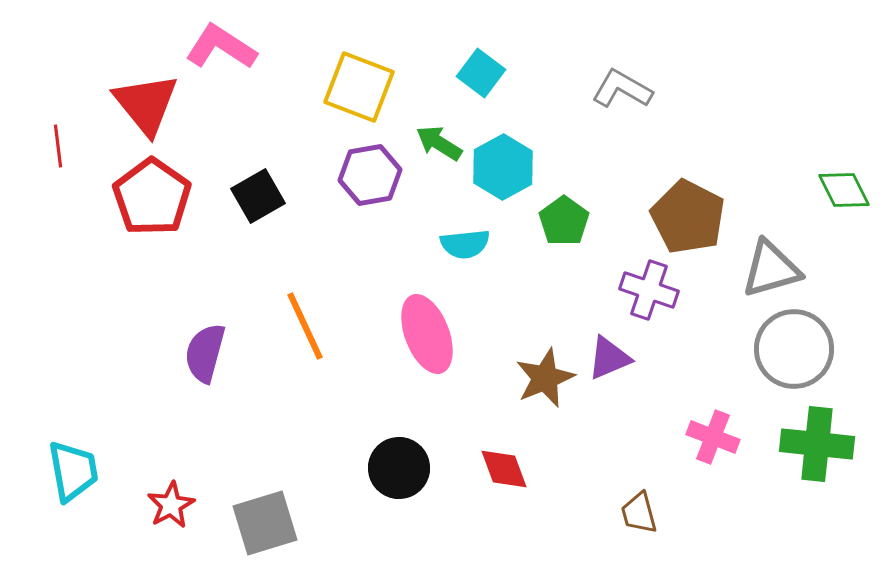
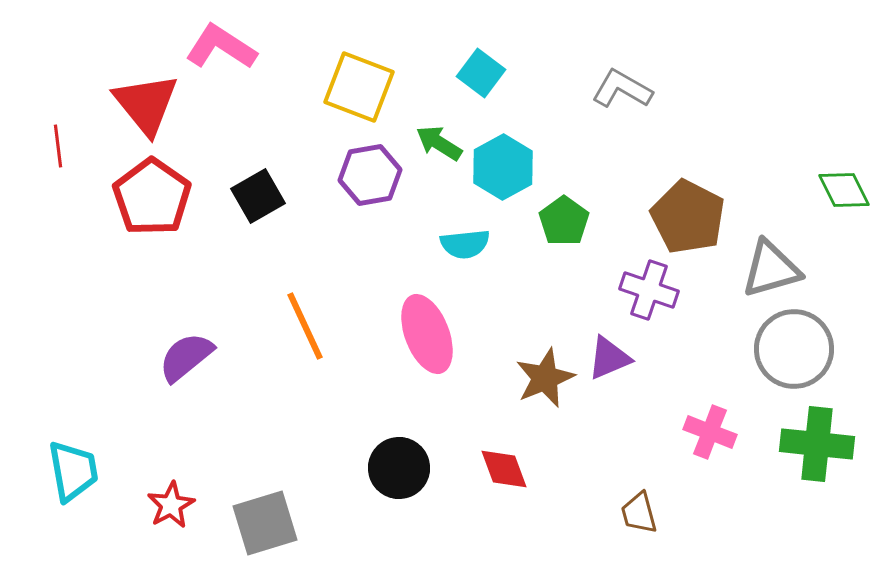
purple semicircle: moved 19 px left, 4 px down; rotated 36 degrees clockwise
pink cross: moved 3 px left, 5 px up
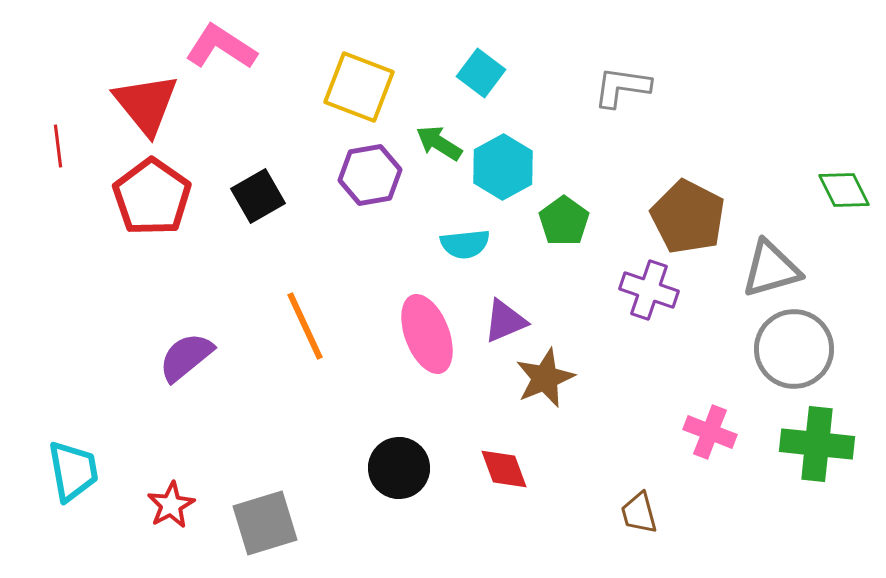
gray L-shape: moved 2 px up; rotated 22 degrees counterclockwise
purple triangle: moved 104 px left, 37 px up
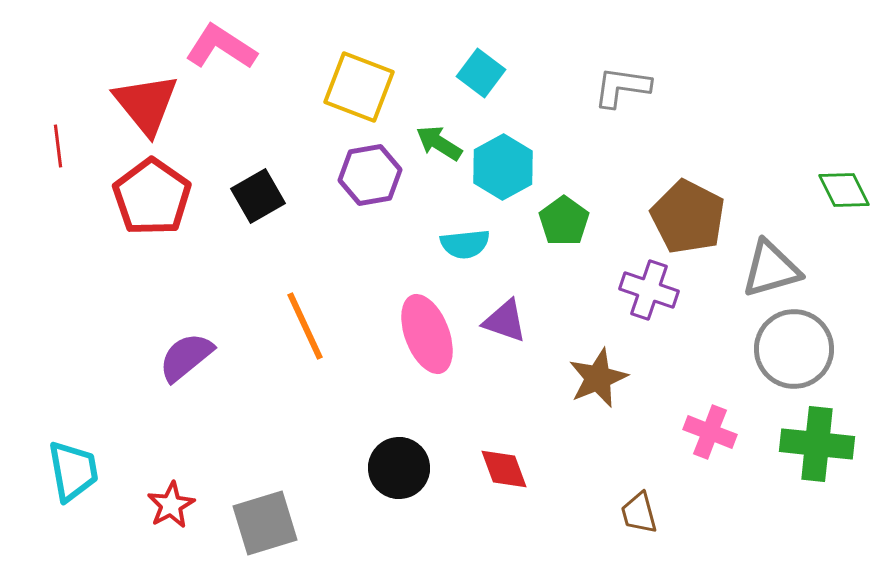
purple triangle: rotated 42 degrees clockwise
brown star: moved 53 px right
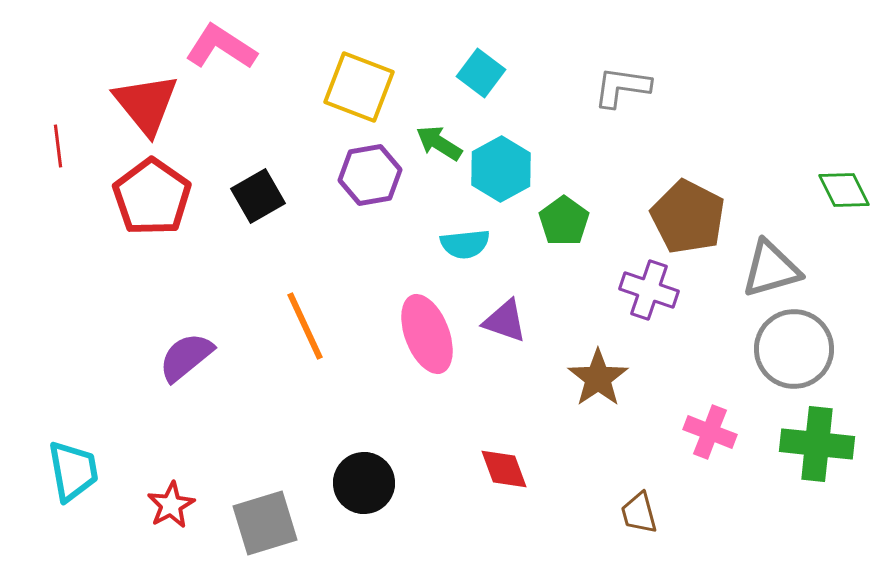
cyan hexagon: moved 2 px left, 2 px down
brown star: rotated 12 degrees counterclockwise
black circle: moved 35 px left, 15 px down
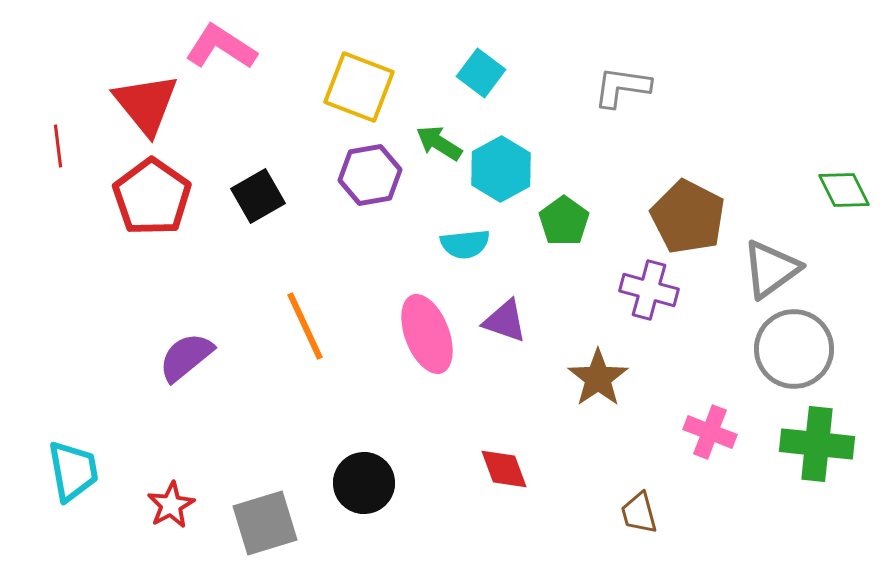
gray triangle: rotated 20 degrees counterclockwise
purple cross: rotated 4 degrees counterclockwise
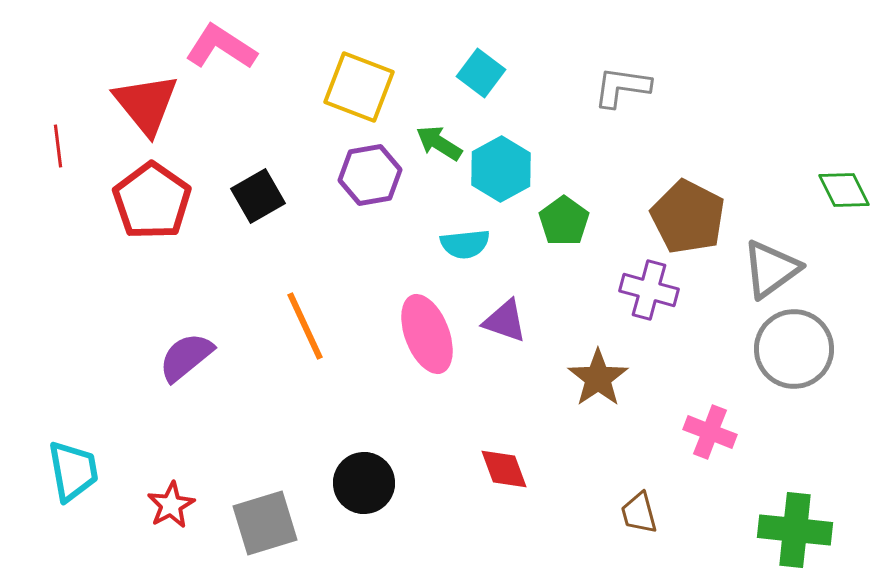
red pentagon: moved 4 px down
green cross: moved 22 px left, 86 px down
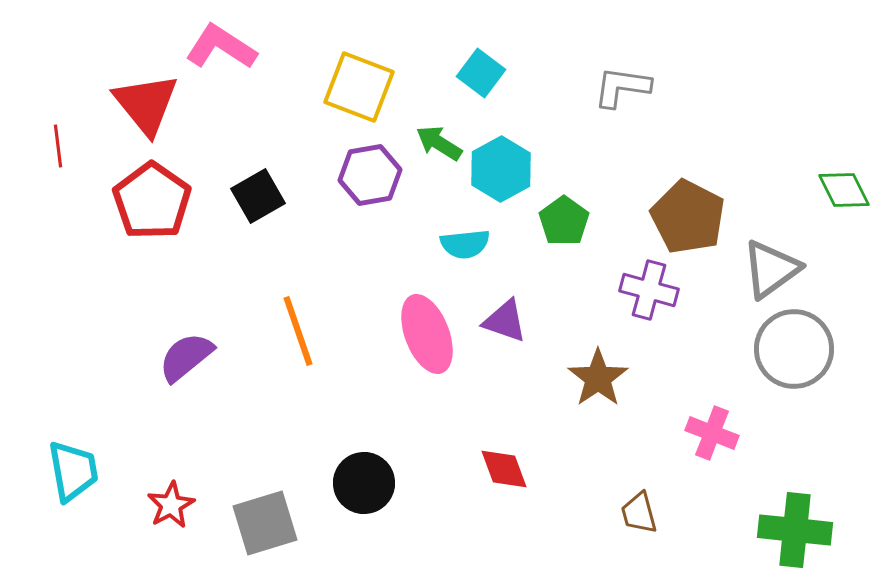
orange line: moved 7 px left, 5 px down; rotated 6 degrees clockwise
pink cross: moved 2 px right, 1 px down
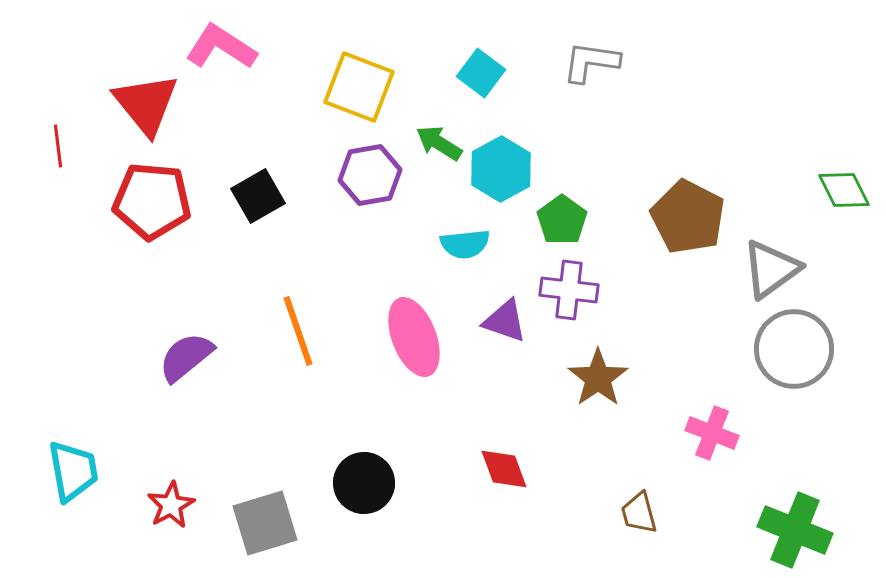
gray L-shape: moved 31 px left, 25 px up
red pentagon: rotated 30 degrees counterclockwise
green pentagon: moved 2 px left, 1 px up
purple cross: moved 80 px left; rotated 8 degrees counterclockwise
pink ellipse: moved 13 px left, 3 px down
green cross: rotated 16 degrees clockwise
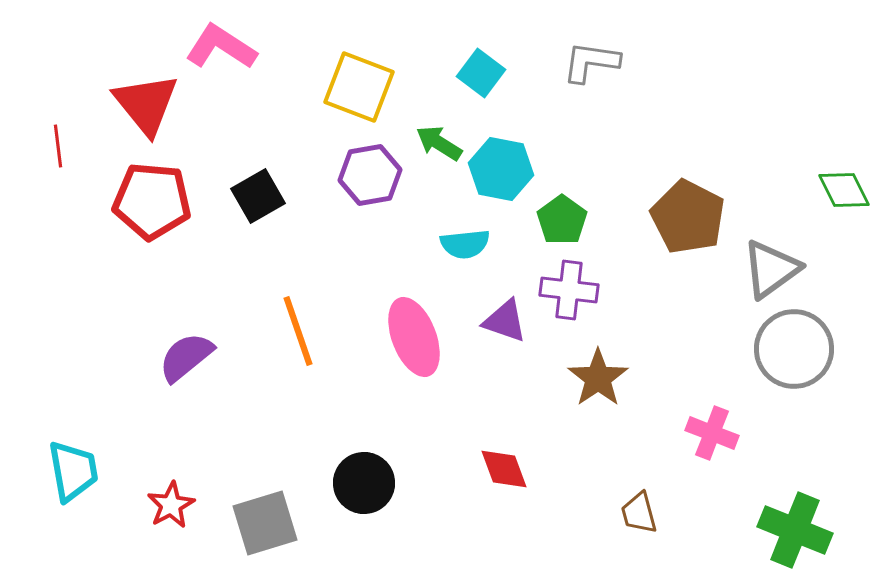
cyan hexagon: rotated 20 degrees counterclockwise
